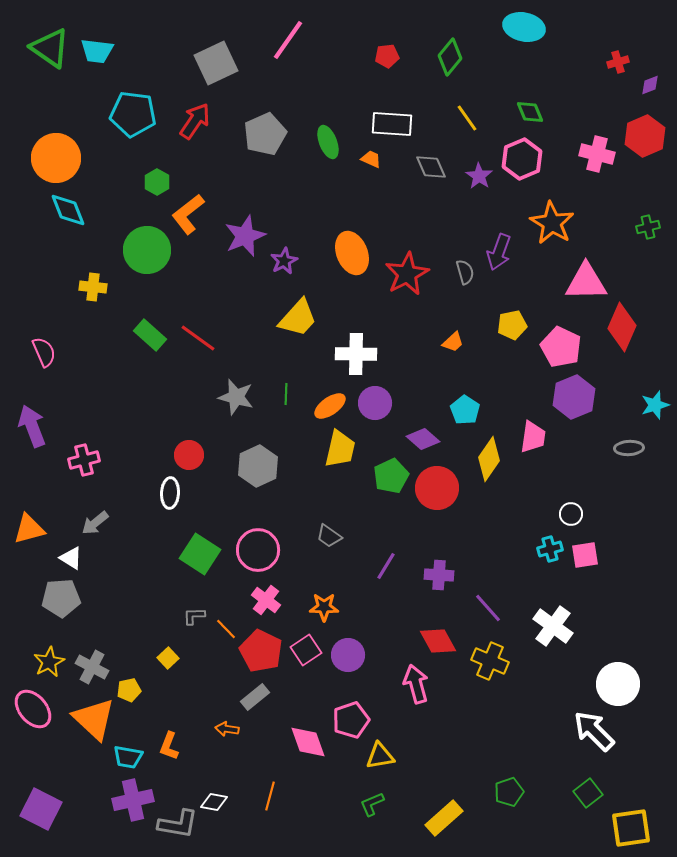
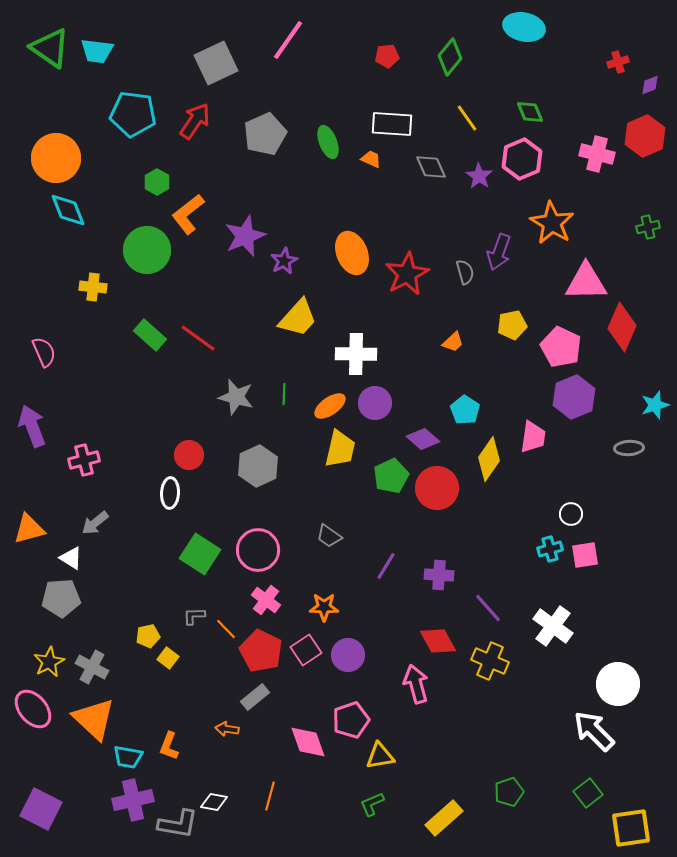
green line at (286, 394): moved 2 px left
yellow square at (168, 658): rotated 10 degrees counterclockwise
yellow pentagon at (129, 690): moved 19 px right, 54 px up
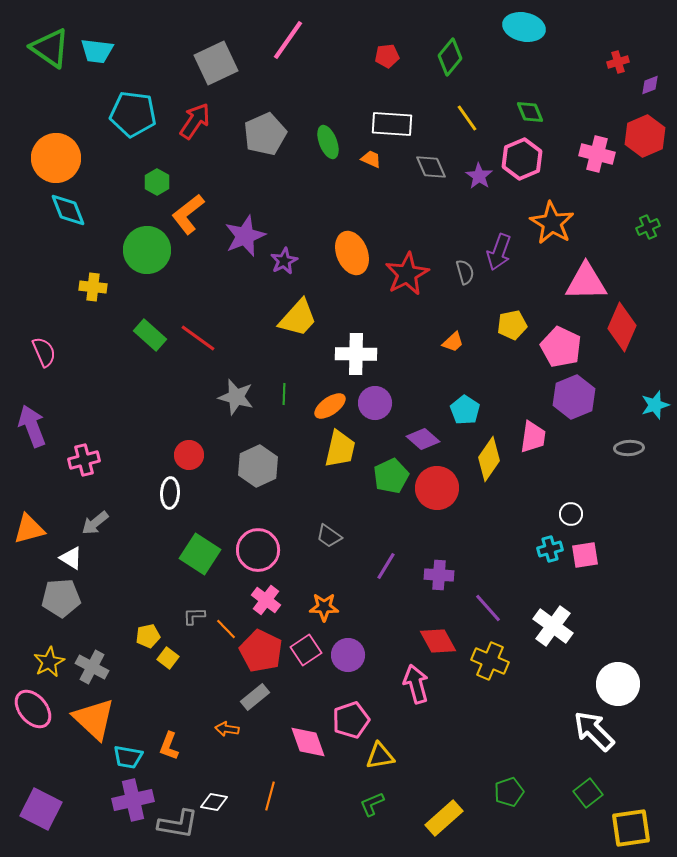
green cross at (648, 227): rotated 10 degrees counterclockwise
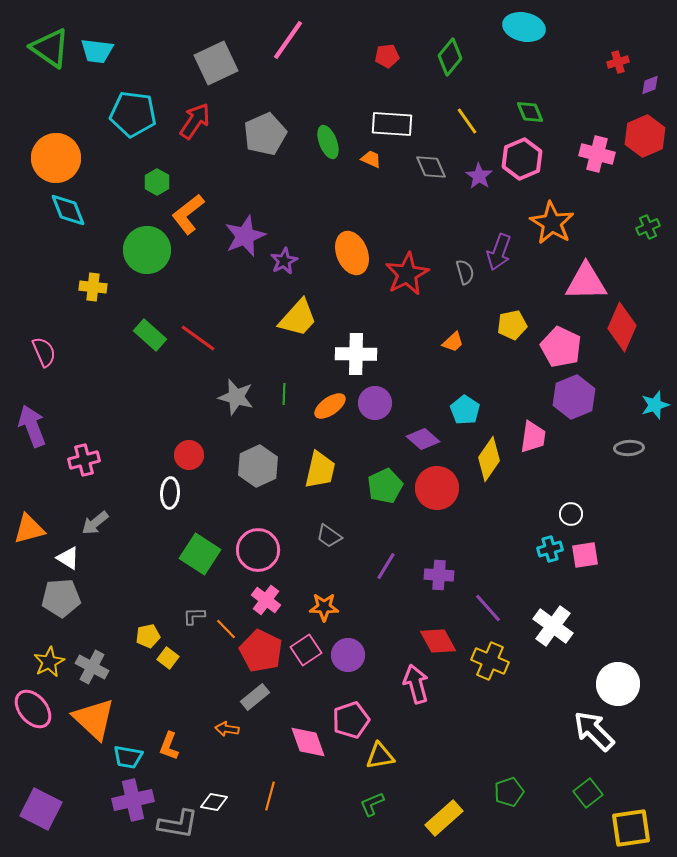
yellow line at (467, 118): moved 3 px down
yellow trapezoid at (340, 449): moved 20 px left, 21 px down
green pentagon at (391, 476): moved 6 px left, 10 px down
white triangle at (71, 558): moved 3 px left
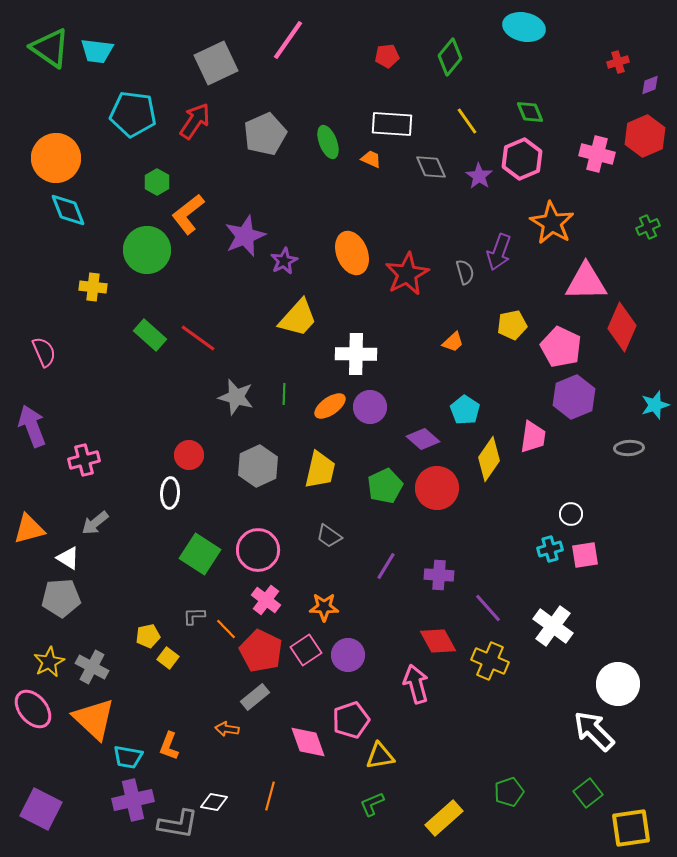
purple circle at (375, 403): moved 5 px left, 4 px down
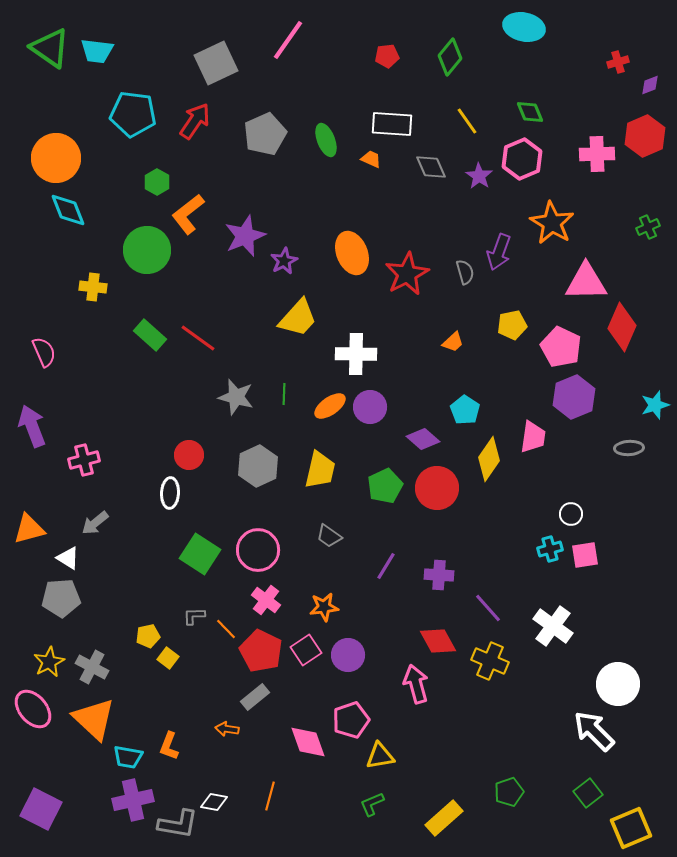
green ellipse at (328, 142): moved 2 px left, 2 px up
pink cross at (597, 154): rotated 16 degrees counterclockwise
orange star at (324, 607): rotated 8 degrees counterclockwise
yellow square at (631, 828): rotated 15 degrees counterclockwise
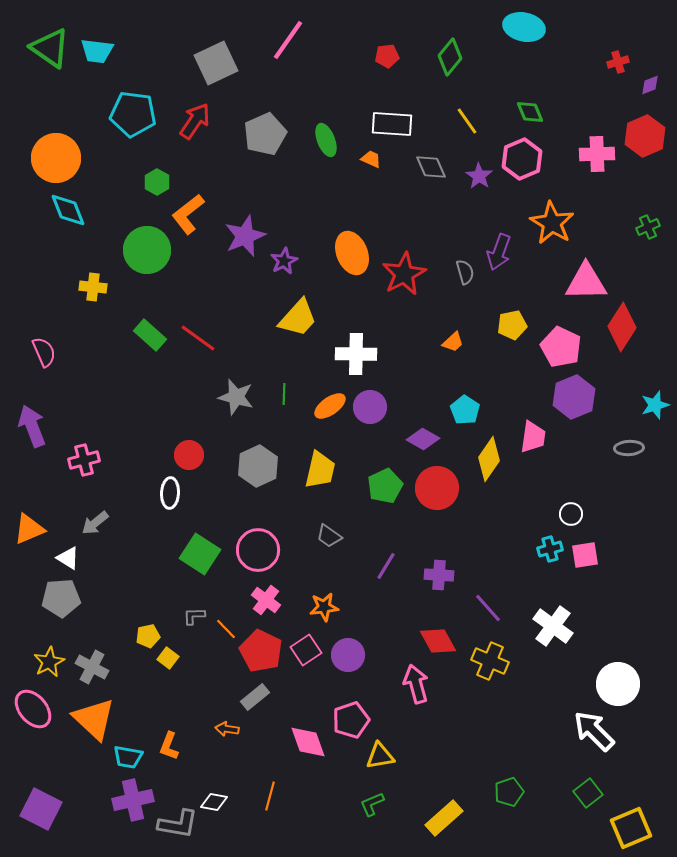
red star at (407, 274): moved 3 px left
red diamond at (622, 327): rotated 9 degrees clockwise
purple diamond at (423, 439): rotated 12 degrees counterclockwise
orange triangle at (29, 529): rotated 8 degrees counterclockwise
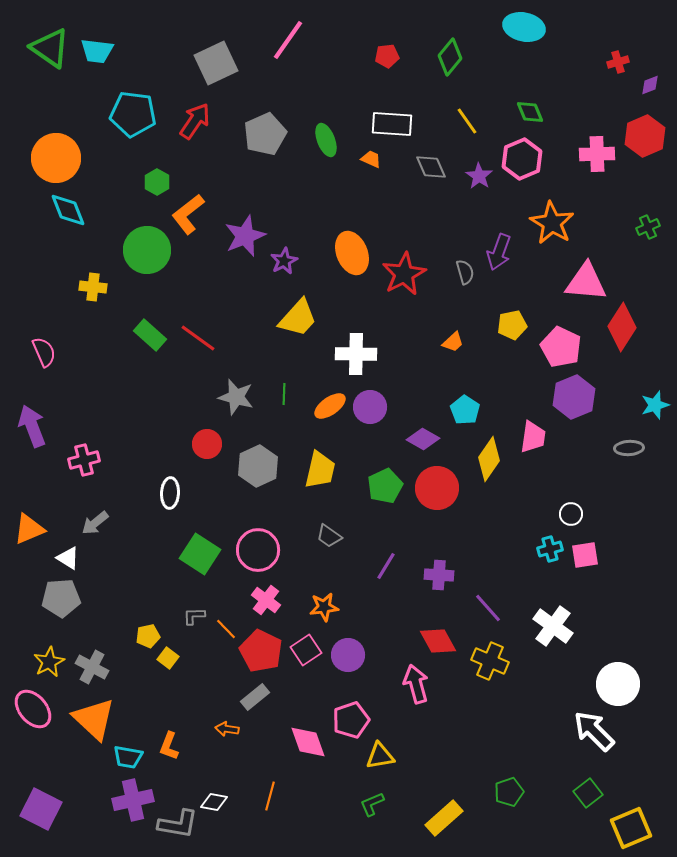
pink triangle at (586, 282): rotated 6 degrees clockwise
red circle at (189, 455): moved 18 px right, 11 px up
